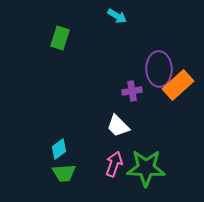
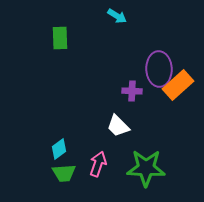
green rectangle: rotated 20 degrees counterclockwise
purple cross: rotated 12 degrees clockwise
pink arrow: moved 16 px left
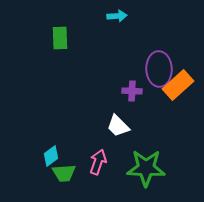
cyan arrow: rotated 36 degrees counterclockwise
cyan diamond: moved 8 px left, 7 px down
pink arrow: moved 2 px up
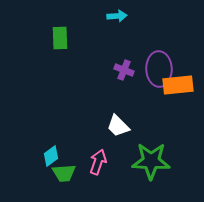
orange rectangle: rotated 36 degrees clockwise
purple cross: moved 8 px left, 21 px up; rotated 18 degrees clockwise
green star: moved 5 px right, 7 px up
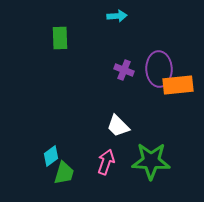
pink arrow: moved 8 px right
green trapezoid: rotated 70 degrees counterclockwise
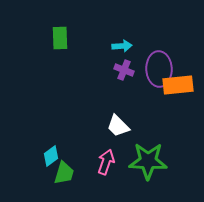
cyan arrow: moved 5 px right, 30 px down
green star: moved 3 px left
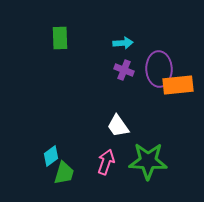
cyan arrow: moved 1 px right, 3 px up
white trapezoid: rotated 10 degrees clockwise
